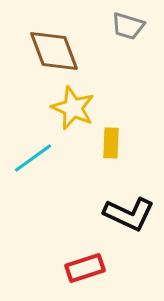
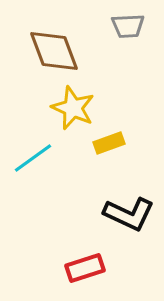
gray trapezoid: rotated 20 degrees counterclockwise
yellow rectangle: moved 2 px left; rotated 68 degrees clockwise
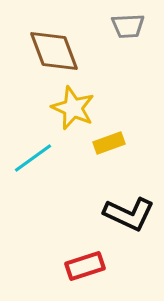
red rectangle: moved 2 px up
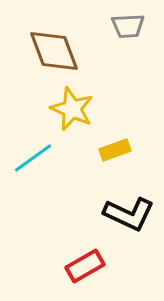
yellow star: moved 1 px left, 1 px down
yellow rectangle: moved 6 px right, 7 px down
red rectangle: rotated 12 degrees counterclockwise
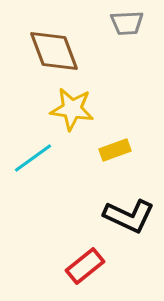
gray trapezoid: moved 1 px left, 3 px up
yellow star: rotated 15 degrees counterclockwise
black L-shape: moved 2 px down
red rectangle: rotated 9 degrees counterclockwise
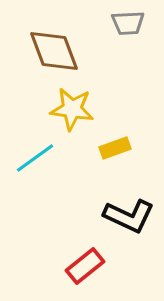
gray trapezoid: moved 1 px right
yellow rectangle: moved 2 px up
cyan line: moved 2 px right
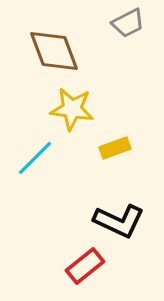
gray trapezoid: rotated 24 degrees counterclockwise
cyan line: rotated 9 degrees counterclockwise
black L-shape: moved 10 px left, 5 px down
